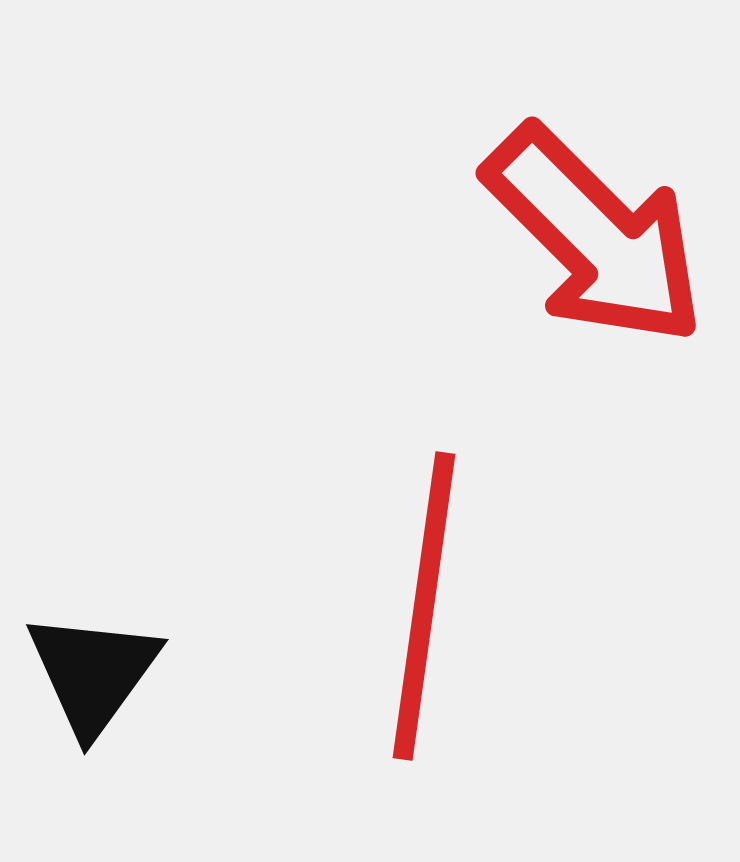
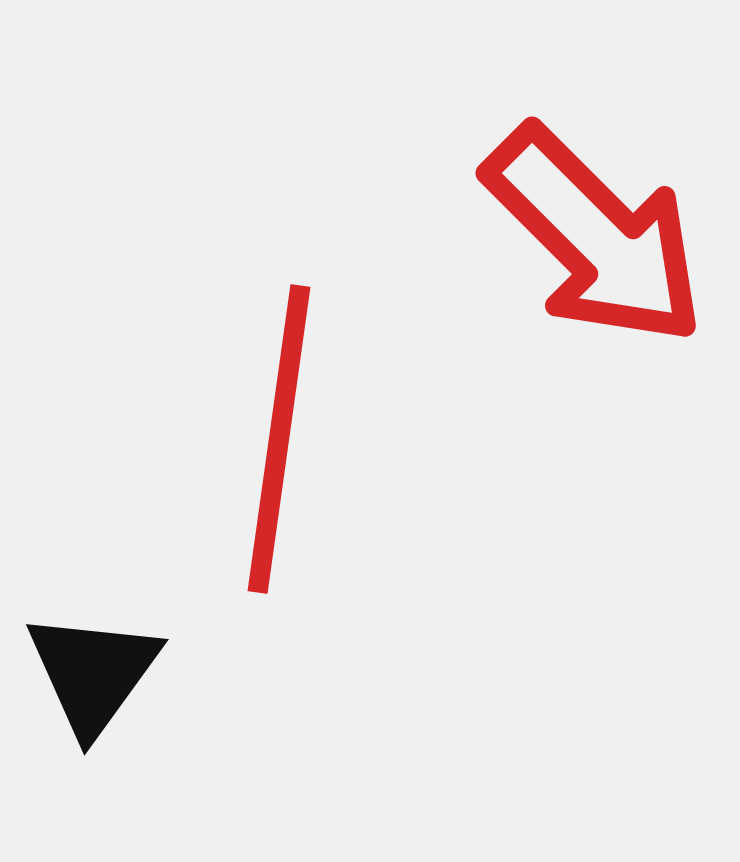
red line: moved 145 px left, 167 px up
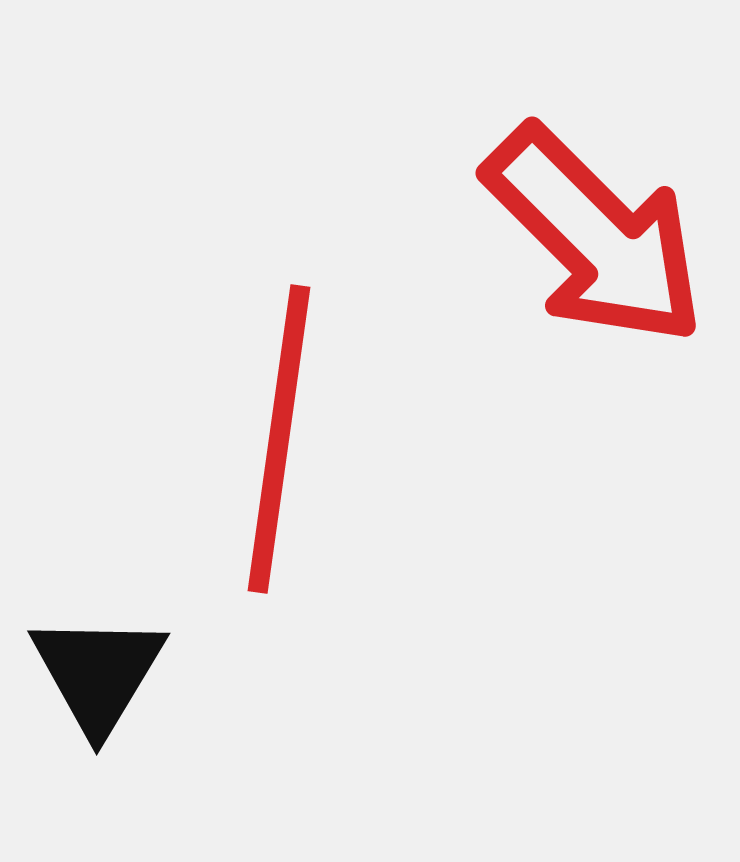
black triangle: moved 5 px right; rotated 5 degrees counterclockwise
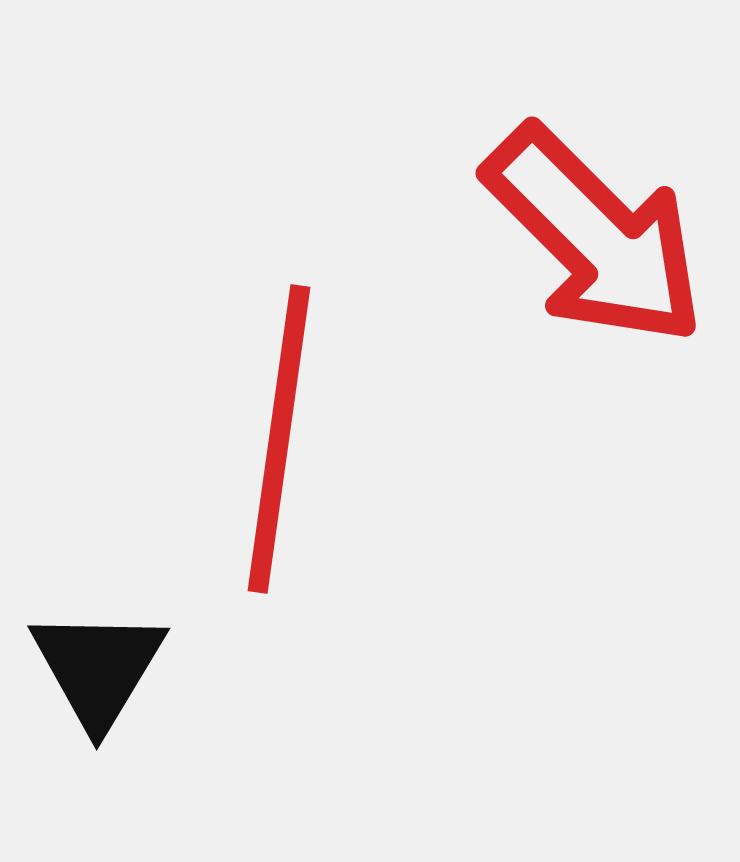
black triangle: moved 5 px up
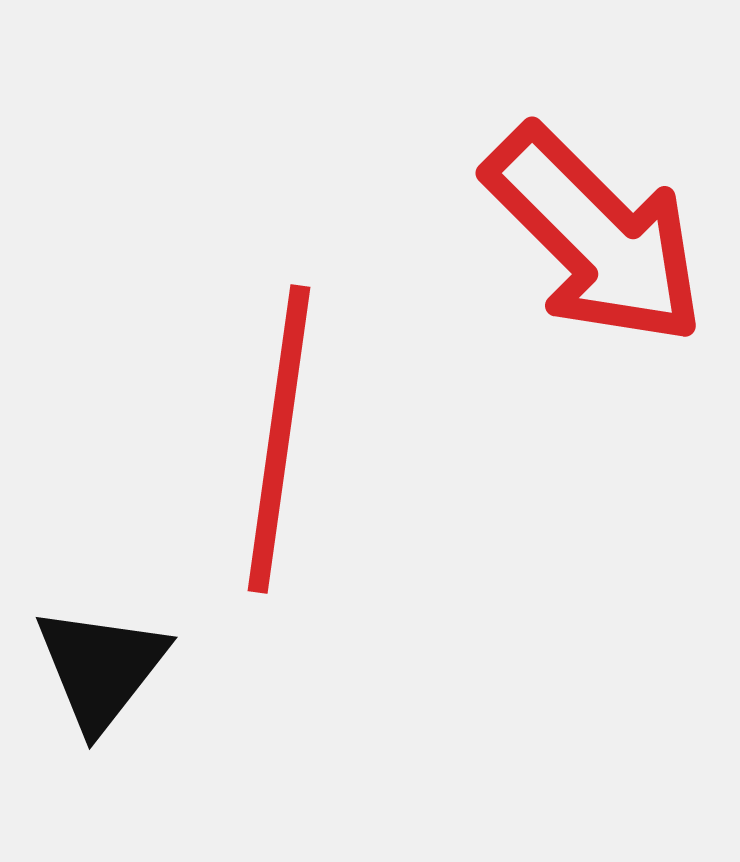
black triangle: moved 3 px right; rotated 7 degrees clockwise
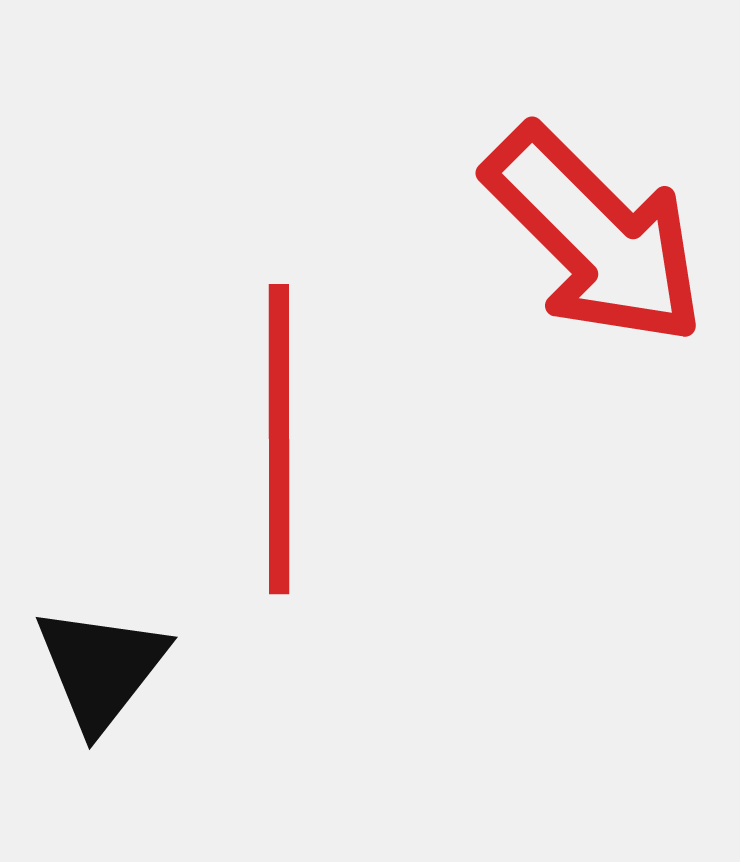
red line: rotated 8 degrees counterclockwise
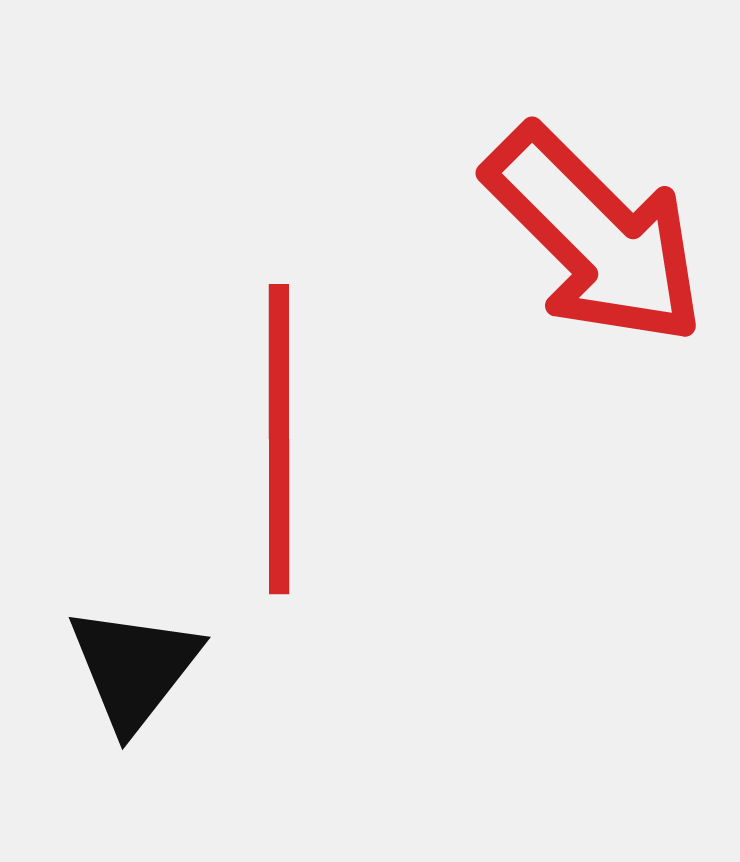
black triangle: moved 33 px right
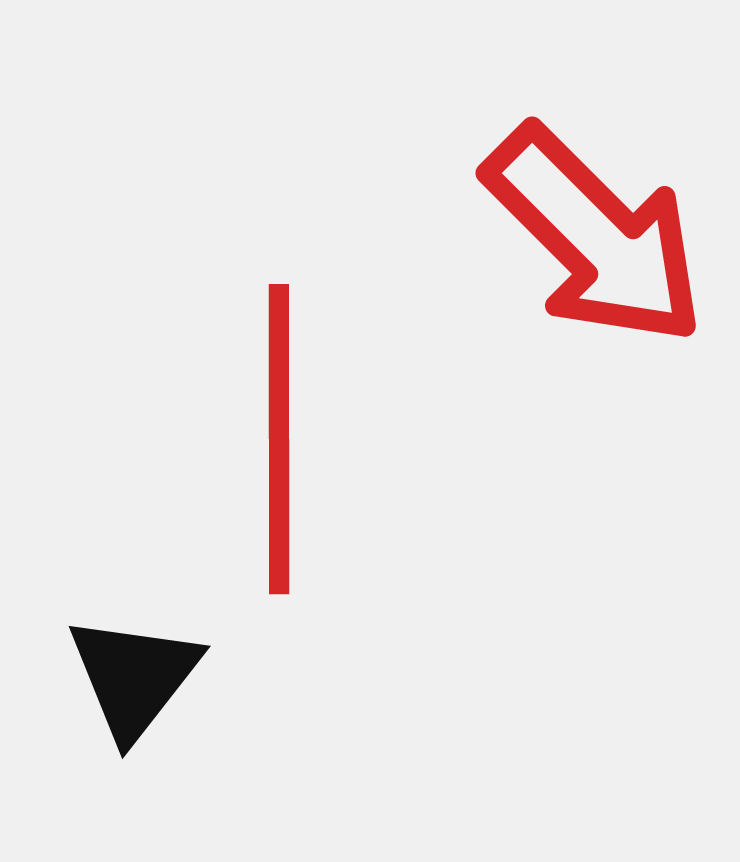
black triangle: moved 9 px down
